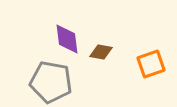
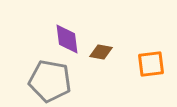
orange square: rotated 12 degrees clockwise
gray pentagon: moved 1 px left, 1 px up
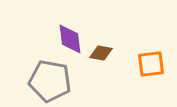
purple diamond: moved 3 px right
brown diamond: moved 1 px down
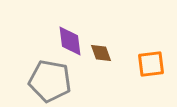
purple diamond: moved 2 px down
brown diamond: rotated 60 degrees clockwise
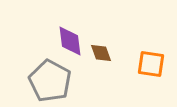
orange square: rotated 16 degrees clockwise
gray pentagon: rotated 18 degrees clockwise
